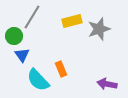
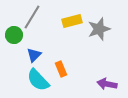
green circle: moved 1 px up
blue triangle: moved 12 px right; rotated 21 degrees clockwise
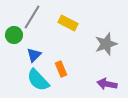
yellow rectangle: moved 4 px left, 2 px down; rotated 42 degrees clockwise
gray star: moved 7 px right, 15 px down
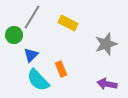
blue triangle: moved 3 px left
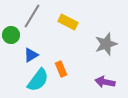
gray line: moved 1 px up
yellow rectangle: moved 1 px up
green circle: moved 3 px left
blue triangle: rotated 14 degrees clockwise
cyan semicircle: rotated 100 degrees counterclockwise
purple arrow: moved 2 px left, 2 px up
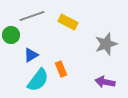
gray line: rotated 40 degrees clockwise
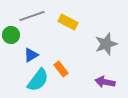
orange rectangle: rotated 14 degrees counterclockwise
